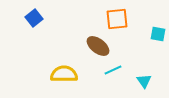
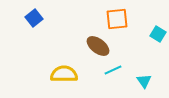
cyan square: rotated 21 degrees clockwise
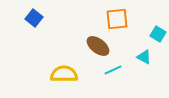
blue square: rotated 12 degrees counterclockwise
cyan triangle: moved 24 px up; rotated 28 degrees counterclockwise
